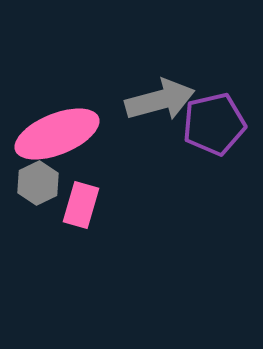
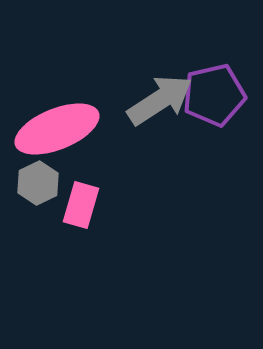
gray arrow: rotated 18 degrees counterclockwise
purple pentagon: moved 29 px up
pink ellipse: moved 5 px up
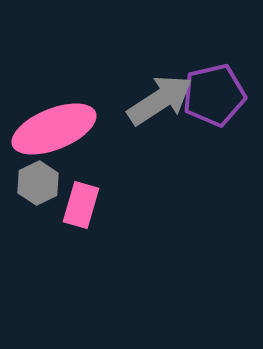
pink ellipse: moved 3 px left
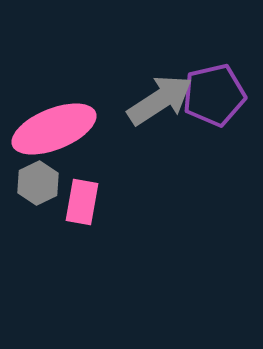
pink rectangle: moved 1 px right, 3 px up; rotated 6 degrees counterclockwise
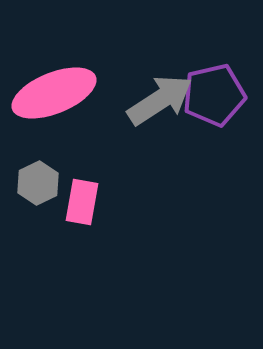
pink ellipse: moved 36 px up
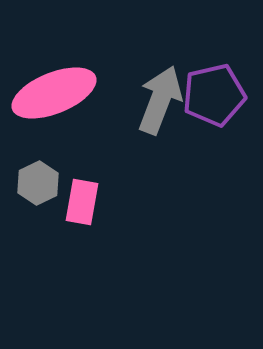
gray arrow: rotated 36 degrees counterclockwise
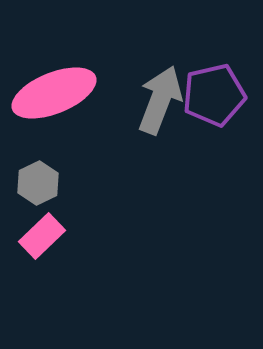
pink rectangle: moved 40 px left, 34 px down; rotated 36 degrees clockwise
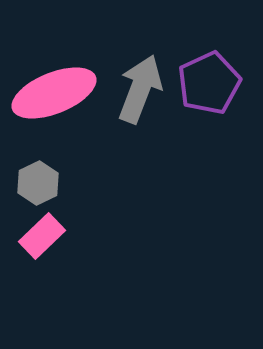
purple pentagon: moved 5 px left, 12 px up; rotated 12 degrees counterclockwise
gray arrow: moved 20 px left, 11 px up
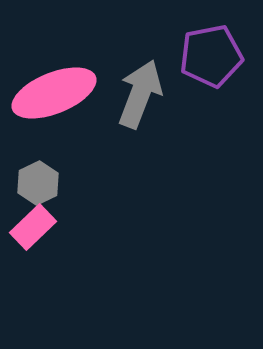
purple pentagon: moved 2 px right, 27 px up; rotated 14 degrees clockwise
gray arrow: moved 5 px down
pink rectangle: moved 9 px left, 9 px up
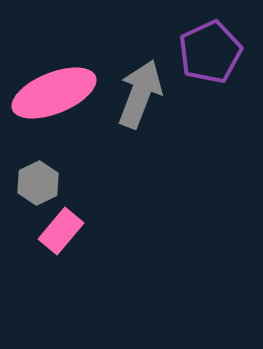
purple pentagon: moved 1 px left, 4 px up; rotated 14 degrees counterclockwise
pink rectangle: moved 28 px right, 4 px down; rotated 6 degrees counterclockwise
